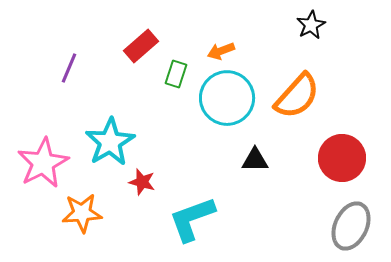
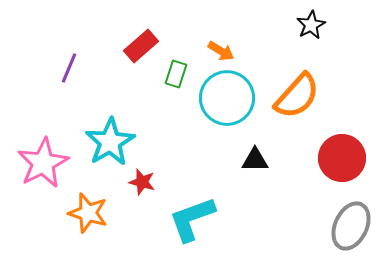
orange arrow: rotated 128 degrees counterclockwise
orange star: moved 6 px right; rotated 21 degrees clockwise
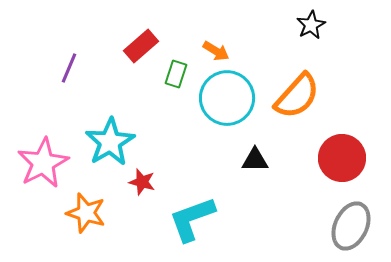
orange arrow: moved 5 px left
orange star: moved 2 px left
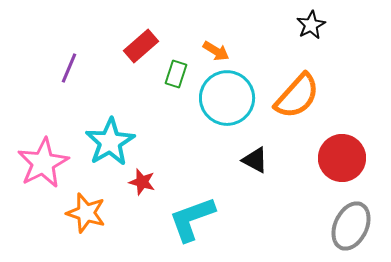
black triangle: rotated 28 degrees clockwise
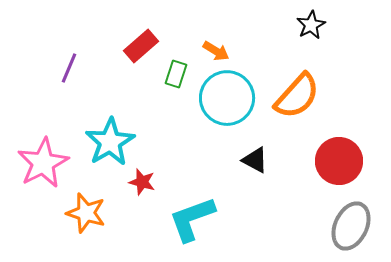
red circle: moved 3 px left, 3 px down
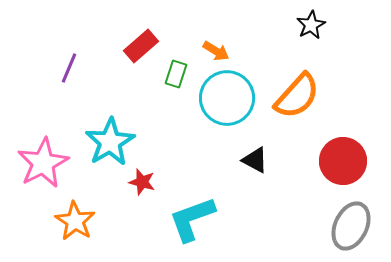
red circle: moved 4 px right
orange star: moved 11 px left, 8 px down; rotated 15 degrees clockwise
